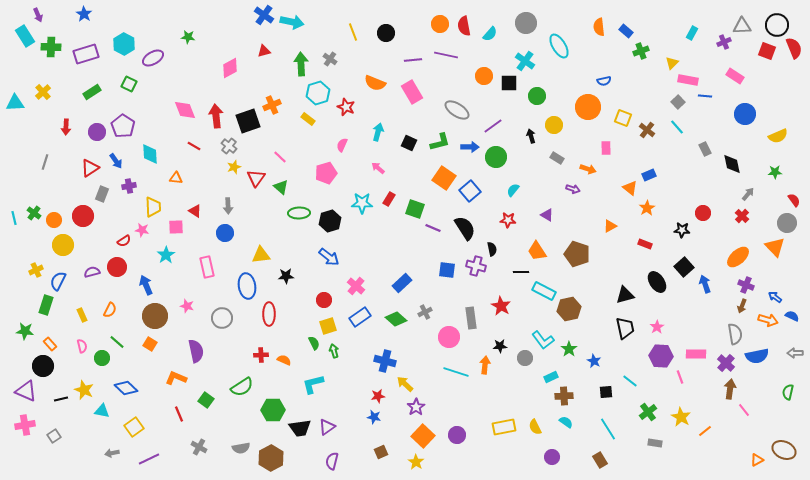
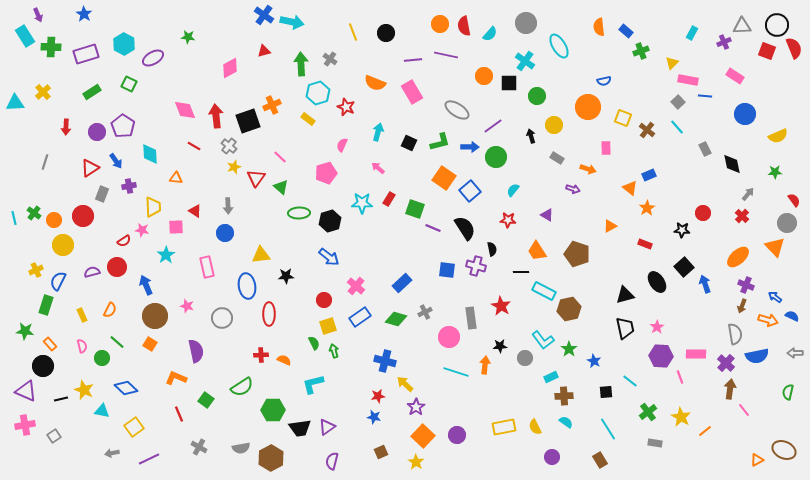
green diamond at (396, 319): rotated 25 degrees counterclockwise
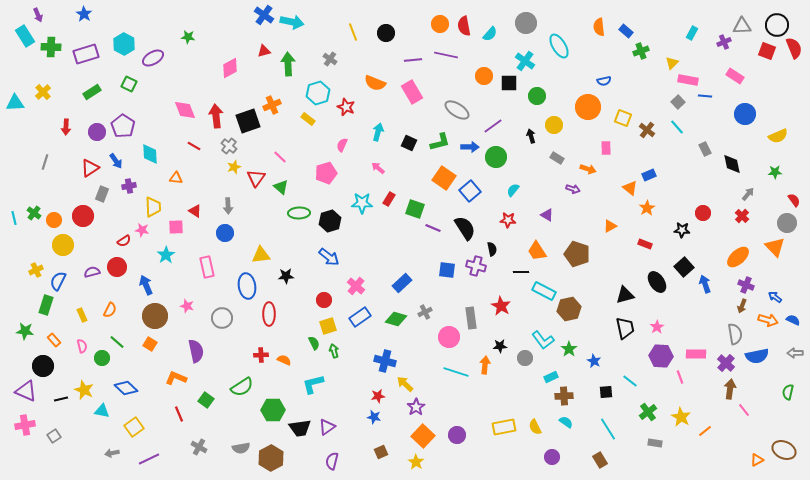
green arrow at (301, 64): moved 13 px left
blue semicircle at (792, 316): moved 1 px right, 4 px down
orange rectangle at (50, 344): moved 4 px right, 4 px up
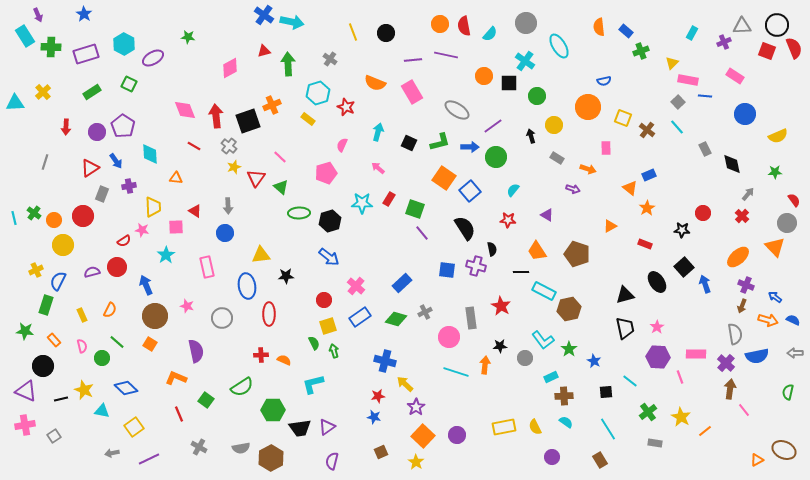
purple line at (433, 228): moved 11 px left, 5 px down; rotated 28 degrees clockwise
purple hexagon at (661, 356): moved 3 px left, 1 px down
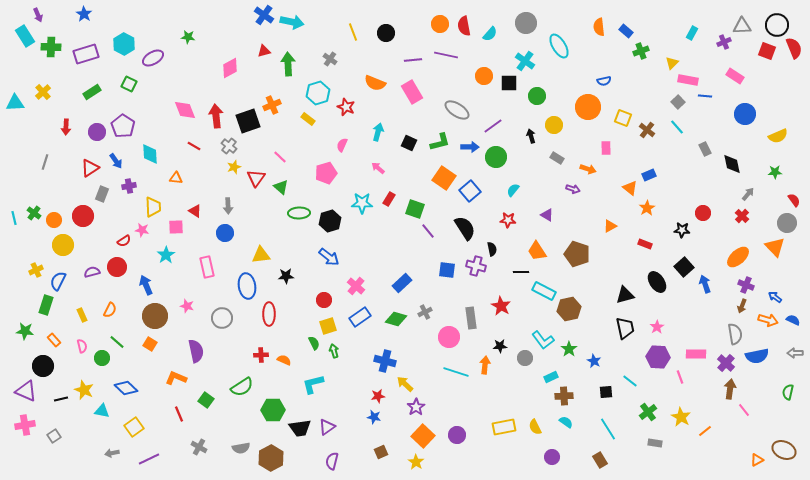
purple line at (422, 233): moved 6 px right, 2 px up
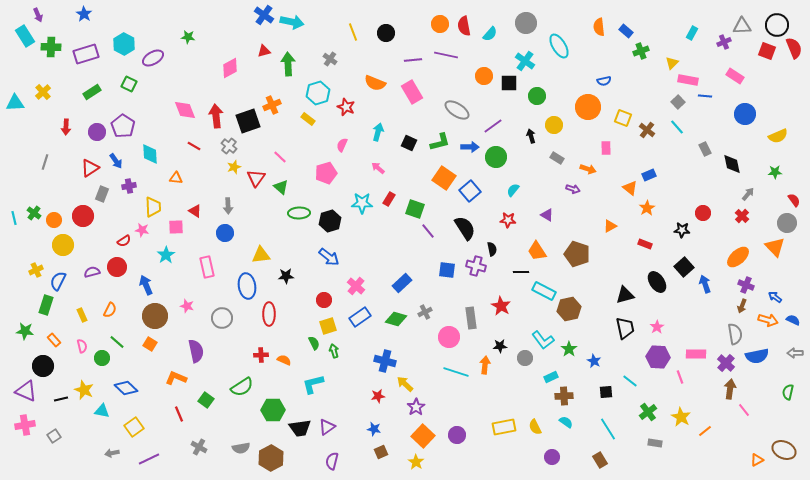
blue star at (374, 417): moved 12 px down
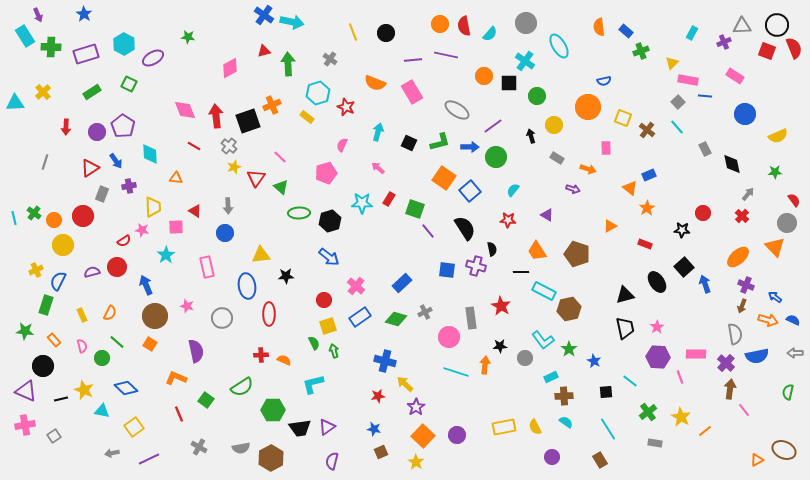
yellow rectangle at (308, 119): moved 1 px left, 2 px up
orange semicircle at (110, 310): moved 3 px down
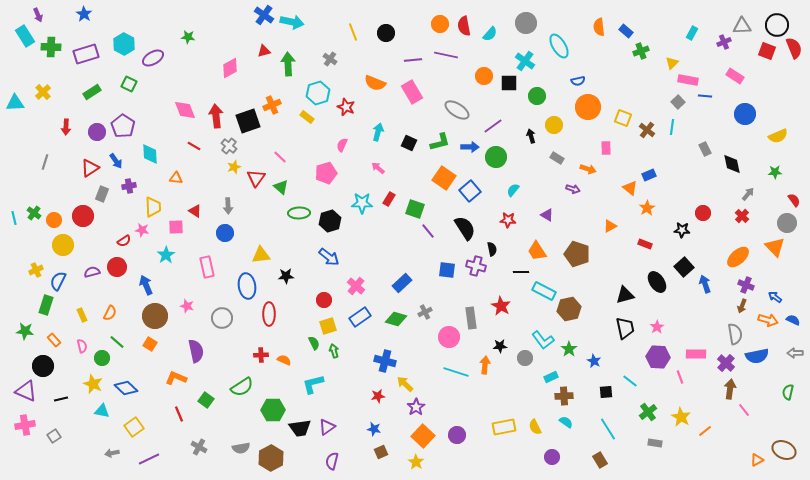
blue semicircle at (604, 81): moved 26 px left
cyan line at (677, 127): moved 5 px left; rotated 49 degrees clockwise
yellow star at (84, 390): moved 9 px right, 6 px up
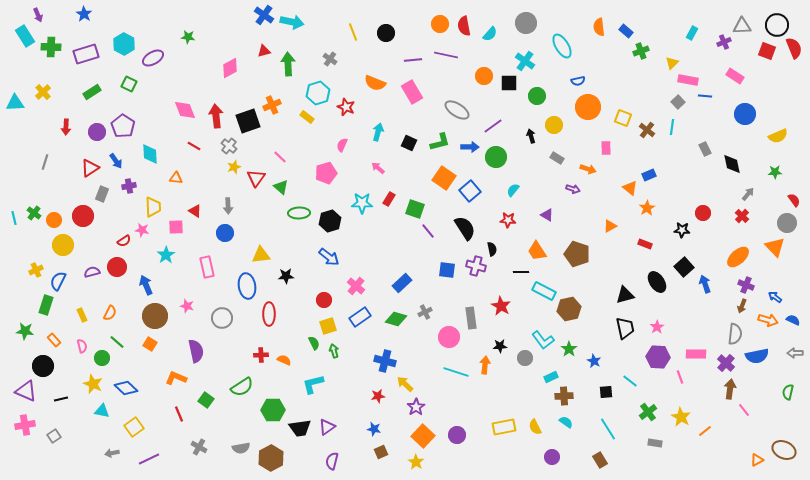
cyan ellipse at (559, 46): moved 3 px right
gray semicircle at (735, 334): rotated 15 degrees clockwise
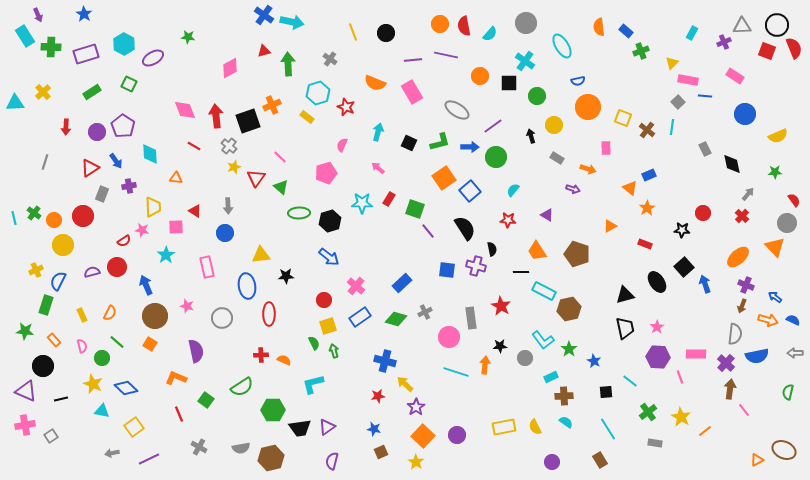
orange circle at (484, 76): moved 4 px left
orange square at (444, 178): rotated 20 degrees clockwise
gray square at (54, 436): moved 3 px left
purple circle at (552, 457): moved 5 px down
brown hexagon at (271, 458): rotated 15 degrees clockwise
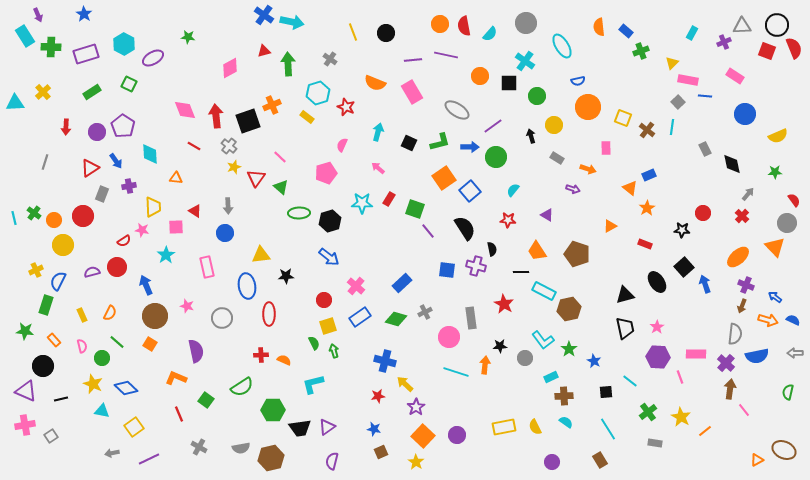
red star at (501, 306): moved 3 px right, 2 px up
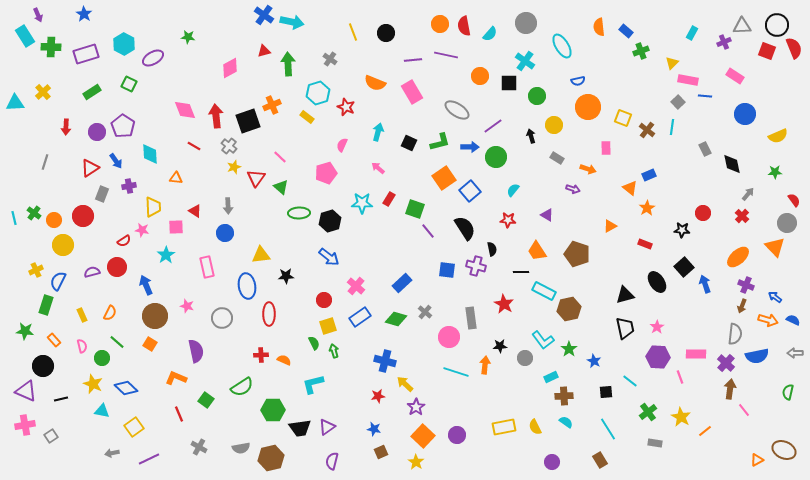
gray cross at (425, 312): rotated 24 degrees counterclockwise
